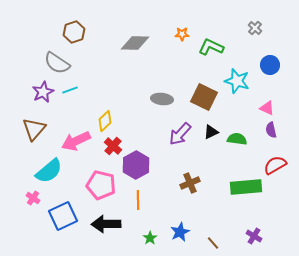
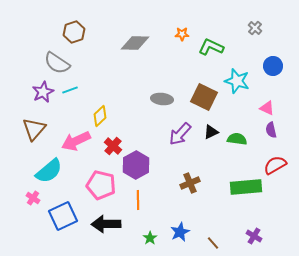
blue circle: moved 3 px right, 1 px down
yellow diamond: moved 5 px left, 5 px up
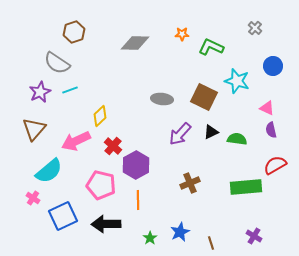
purple star: moved 3 px left
brown line: moved 2 px left; rotated 24 degrees clockwise
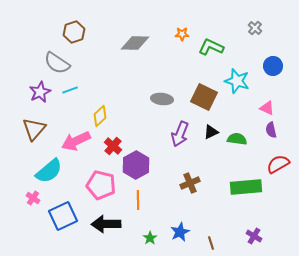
purple arrow: rotated 20 degrees counterclockwise
red semicircle: moved 3 px right, 1 px up
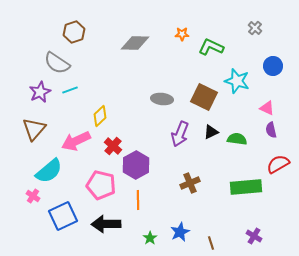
pink cross: moved 2 px up
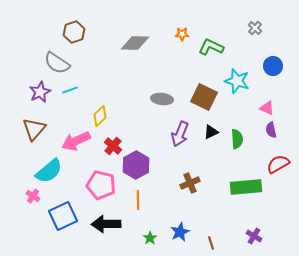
green semicircle: rotated 78 degrees clockwise
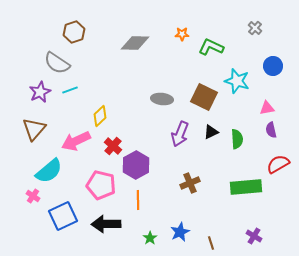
pink triangle: rotated 35 degrees counterclockwise
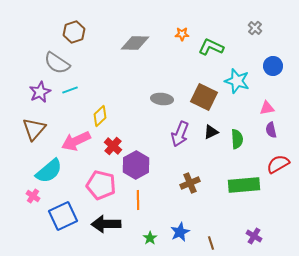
green rectangle: moved 2 px left, 2 px up
